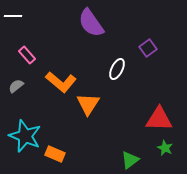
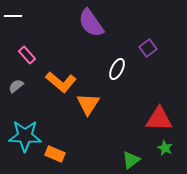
cyan star: rotated 20 degrees counterclockwise
green triangle: moved 1 px right
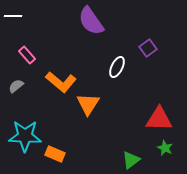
purple semicircle: moved 2 px up
white ellipse: moved 2 px up
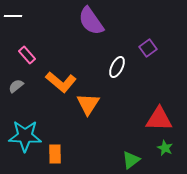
orange rectangle: rotated 66 degrees clockwise
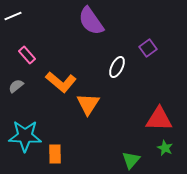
white line: rotated 24 degrees counterclockwise
green triangle: rotated 12 degrees counterclockwise
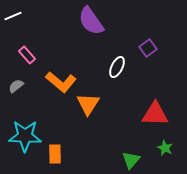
red triangle: moved 4 px left, 5 px up
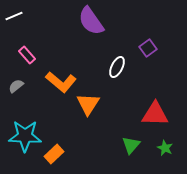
white line: moved 1 px right
orange rectangle: moved 1 px left; rotated 48 degrees clockwise
green triangle: moved 15 px up
